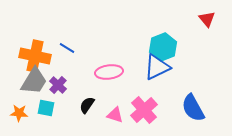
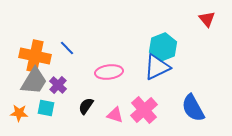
blue line: rotated 14 degrees clockwise
black semicircle: moved 1 px left, 1 px down
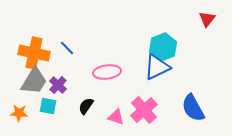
red triangle: rotated 18 degrees clockwise
orange cross: moved 1 px left, 3 px up
pink ellipse: moved 2 px left
cyan square: moved 2 px right, 2 px up
pink triangle: moved 1 px right, 2 px down
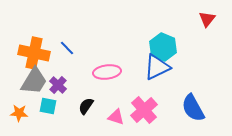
cyan hexagon: rotated 16 degrees counterclockwise
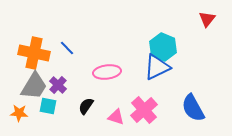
gray trapezoid: moved 5 px down
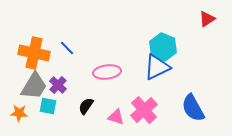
red triangle: rotated 18 degrees clockwise
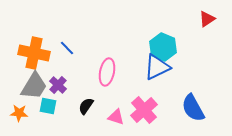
pink ellipse: rotated 72 degrees counterclockwise
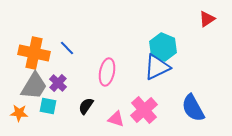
purple cross: moved 2 px up
pink triangle: moved 2 px down
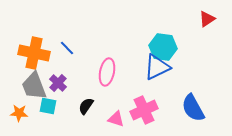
cyan hexagon: rotated 16 degrees counterclockwise
gray trapezoid: rotated 128 degrees clockwise
pink cross: rotated 16 degrees clockwise
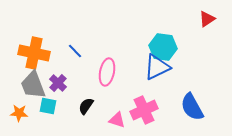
blue line: moved 8 px right, 3 px down
gray trapezoid: moved 1 px left, 1 px up
blue semicircle: moved 1 px left, 1 px up
pink triangle: moved 1 px right, 1 px down
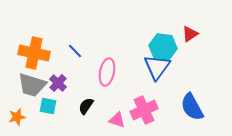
red triangle: moved 17 px left, 15 px down
blue triangle: rotated 28 degrees counterclockwise
gray trapezoid: moved 1 px left; rotated 52 degrees counterclockwise
orange star: moved 2 px left, 4 px down; rotated 18 degrees counterclockwise
